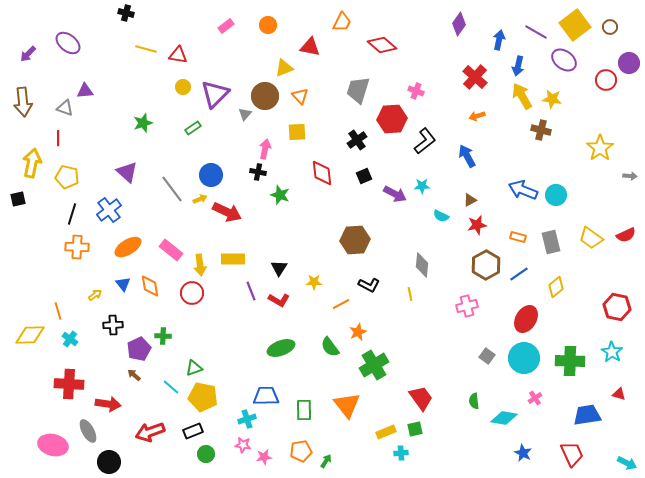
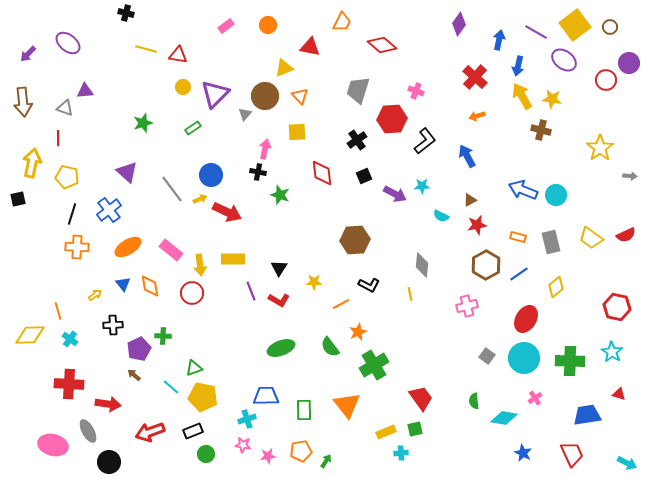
pink star at (264, 457): moved 4 px right, 1 px up
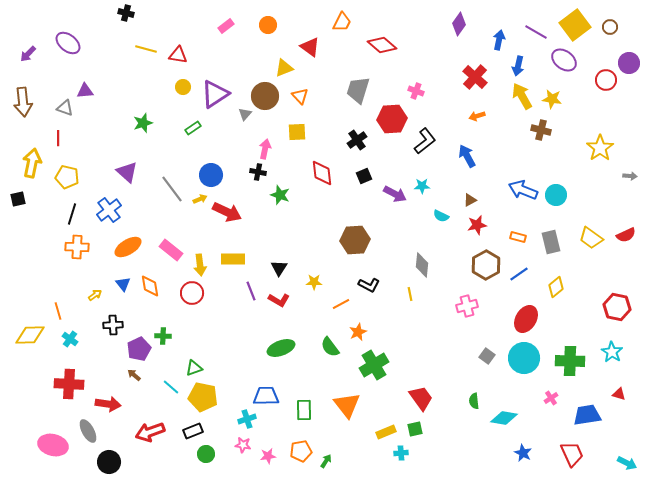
red triangle at (310, 47): rotated 25 degrees clockwise
purple triangle at (215, 94): rotated 12 degrees clockwise
pink cross at (535, 398): moved 16 px right
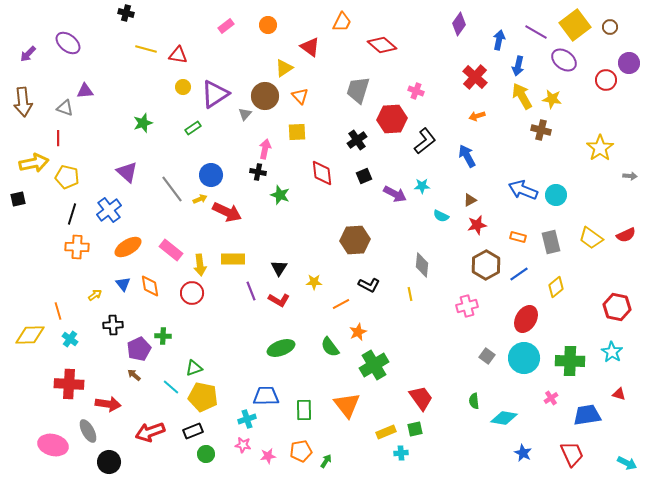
yellow triangle at (284, 68): rotated 12 degrees counterclockwise
yellow arrow at (32, 163): moved 2 px right; rotated 68 degrees clockwise
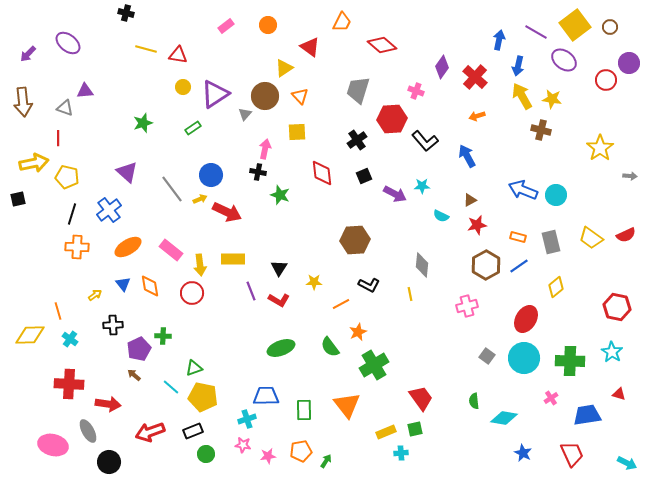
purple diamond at (459, 24): moved 17 px left, 43 px down
black L-shape at (425, 141): rotated 88 degrees clockwise
blue line at (519, 274): moved 8 px up
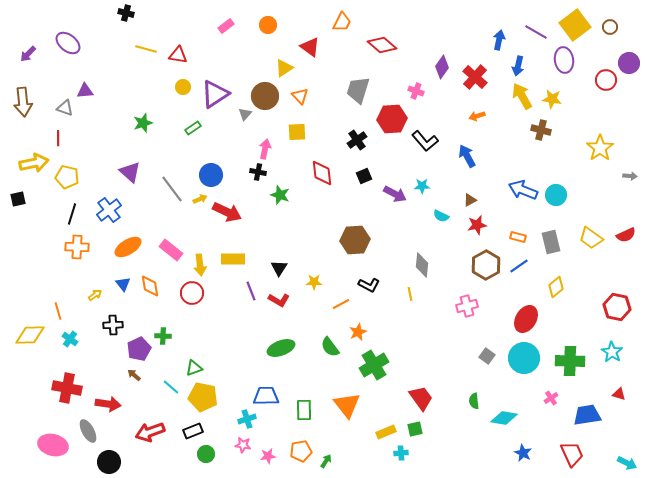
purple ellipse at (564, 60): rotated 45 degrees clockwise
purple triangle at (127, 172): moved 3 px right
red cross at (69, 384): moved 2 px left, 4 px down; rotated 8 degrees clockwise
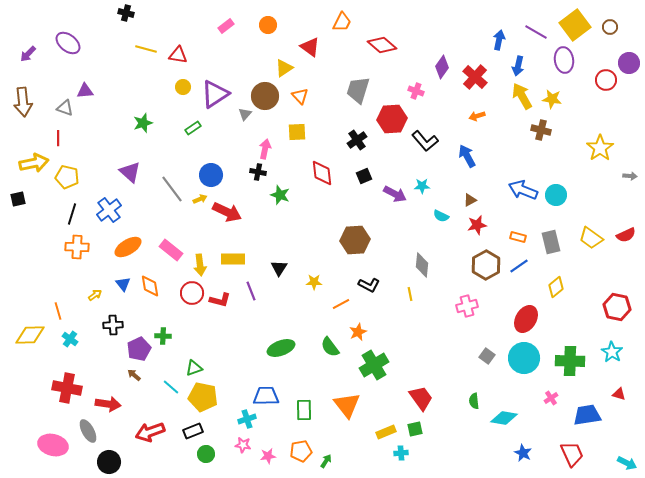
red L-shape at (279, 300): moved 59 px left; rotated 15 degrees counterclockwise
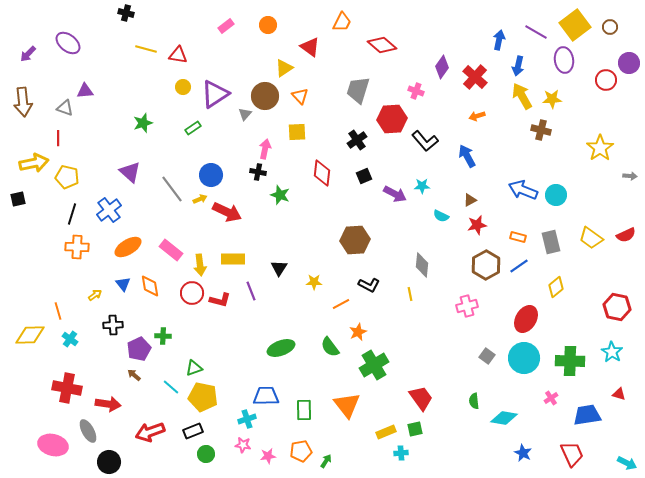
yellow star at (552, 99): rotated 12 degrees counterclockwise
red diamond at (322, 173): rotated 12 degrees clockwise
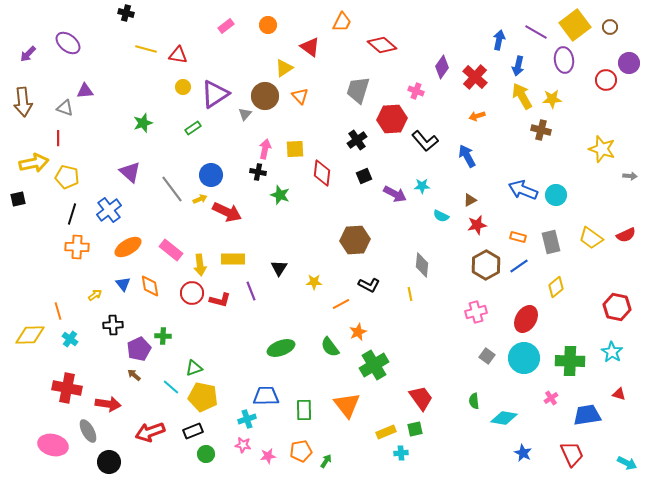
yellow square at (297, 132): moved 2 px left, 17 px down
yellow star at (600, 148): moved 2 px right, 1 px down; rotated 20 degrees counterclockwise
pink cross at (467, 306): moved 9 px right, 6 px down
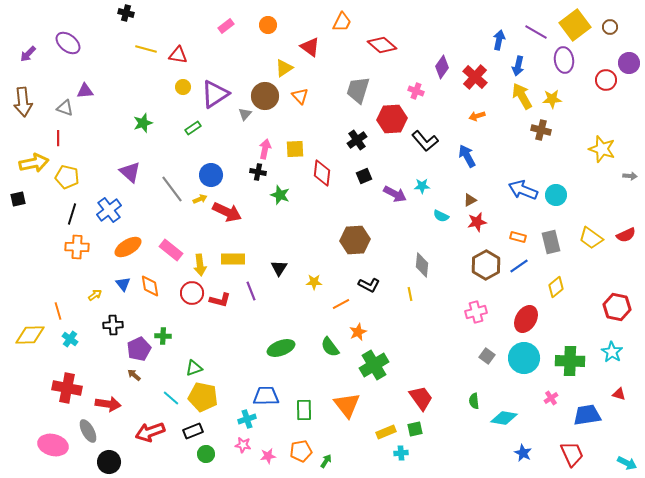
red star at (477, 225): moved 3 px up
cyan line at (171, 387): moved 11 px down
